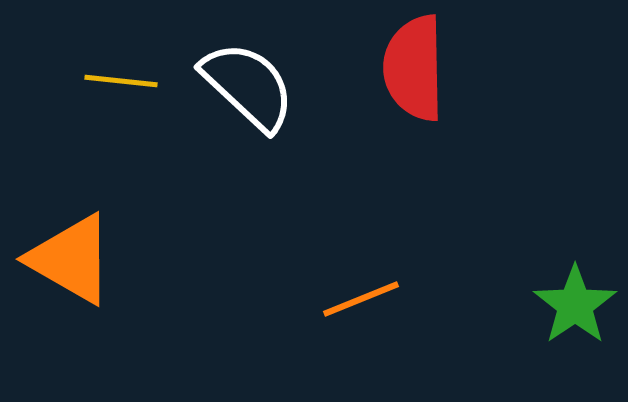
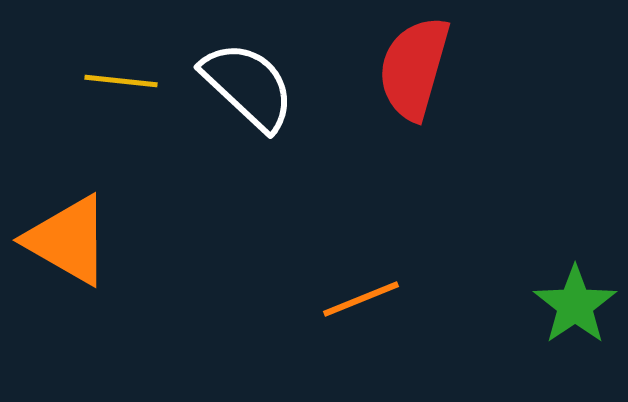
red semicircle: rotated 17 degrees clockwise
orange triangle: moved 3 px left, 19 px up
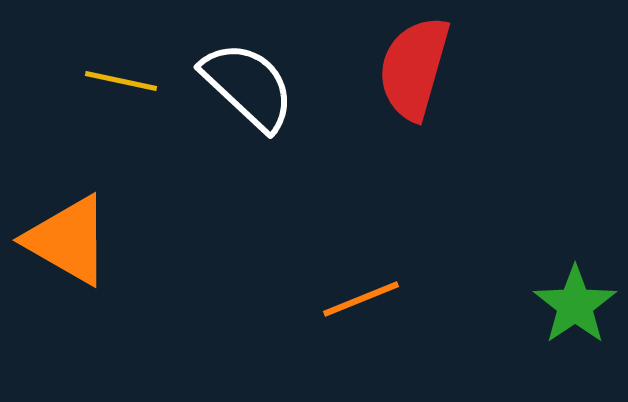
yellow line: rotated 6 degrees clockwise
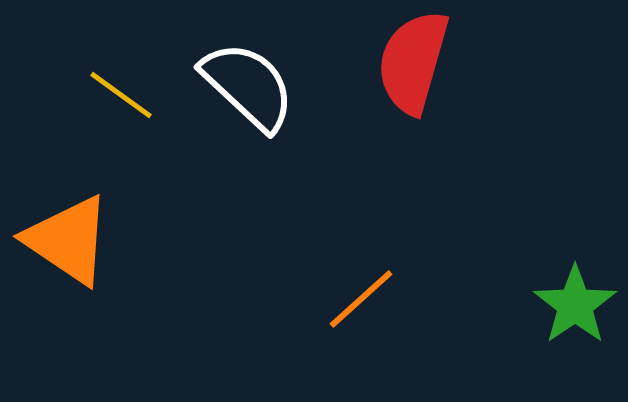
red semicircle: moved 1 px left, 6 px up
yellow line: moved 14 px down; rotated 24 degrees clockwise
orange triangle: rotated 4 degrees clockwise
orange line: rotated 20 degrees counterclockwise
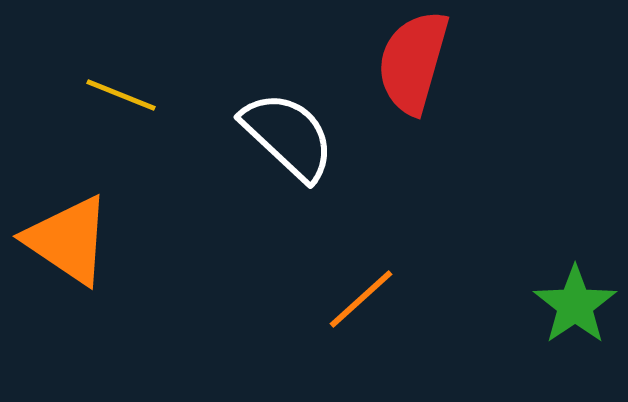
white semicircle: moved 40 px right, 50 px down
yellow line: rotated 14 degrees counterclockwise
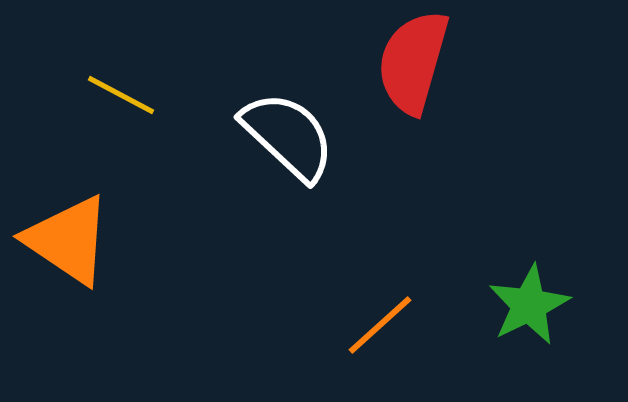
yellow line: rotated 6 degrees clockwise
orange line: moved 19 px right, 26 px down
green star: moved 46 px left; rotated 8 degrees clockwise
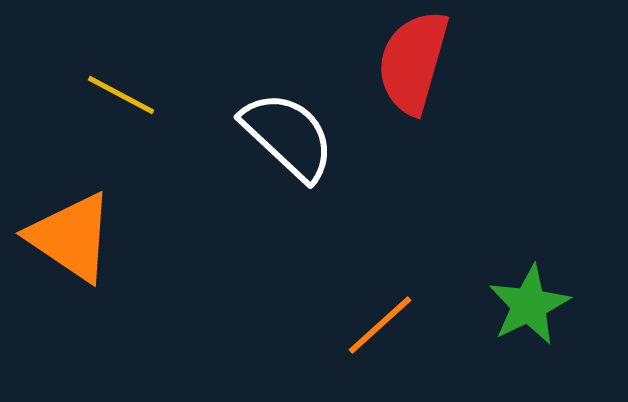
orange triangle: moved 3 px right, 3 px up
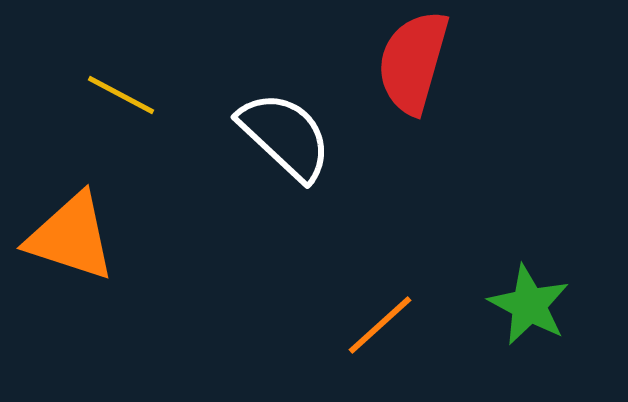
white semicircle: moved 3 px left
orange triangle: rotated 16 degrees counterclockwise
green star: rotated 18 degrees counterclockwise
